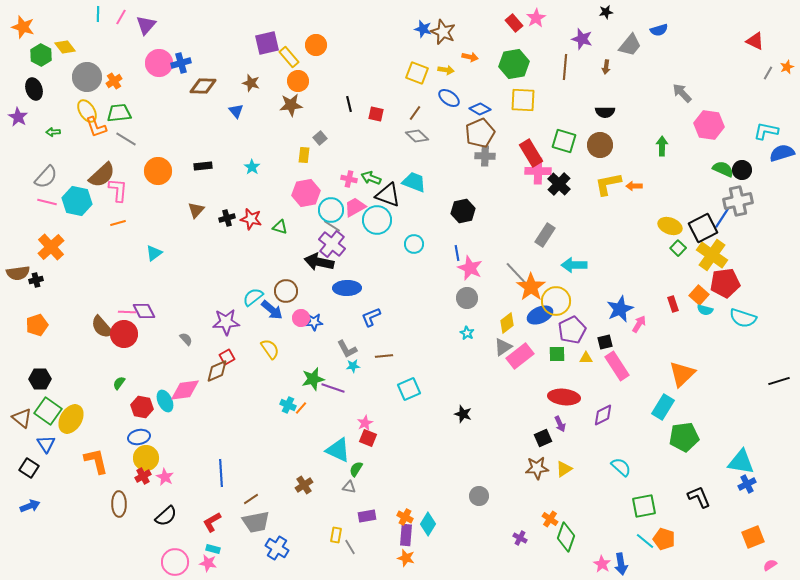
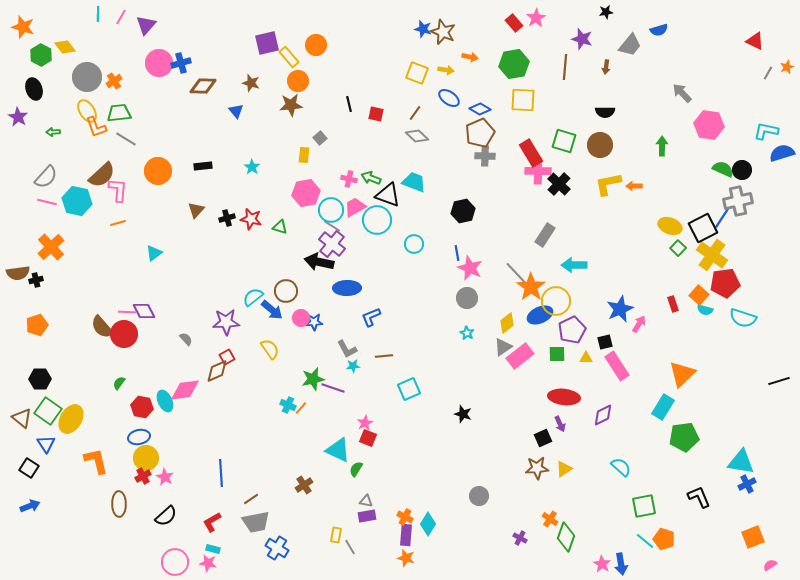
gray triangle at (349, 487): moved 17 px right, 14 px down
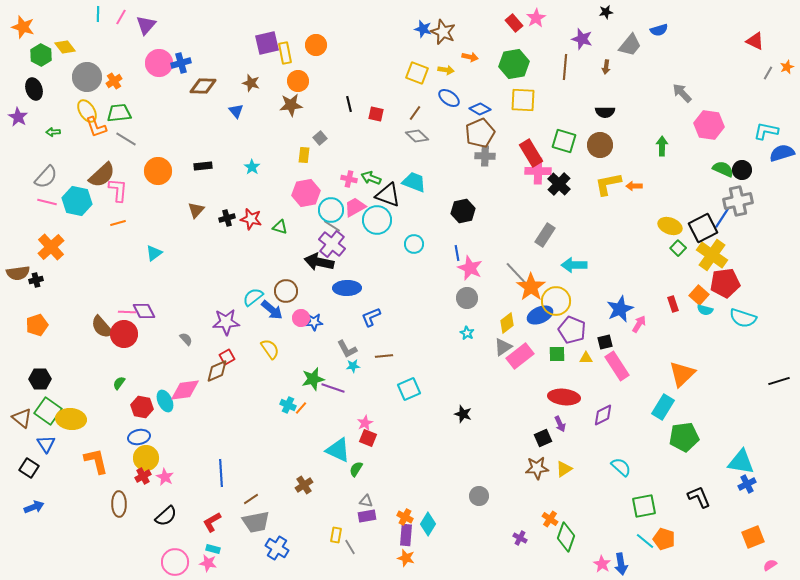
yellow rectangle at (289, 57): moved 4 px left, 4 px up; rotated 30 degrees clockwise
purple pentagon at (572, 330): rotated 24 degrees counterclockwise
yellow ellipse at (71, 419): rotated 64 degrees clockwise
blue arrow at (30, 506): moved 4 px right, 1 px down
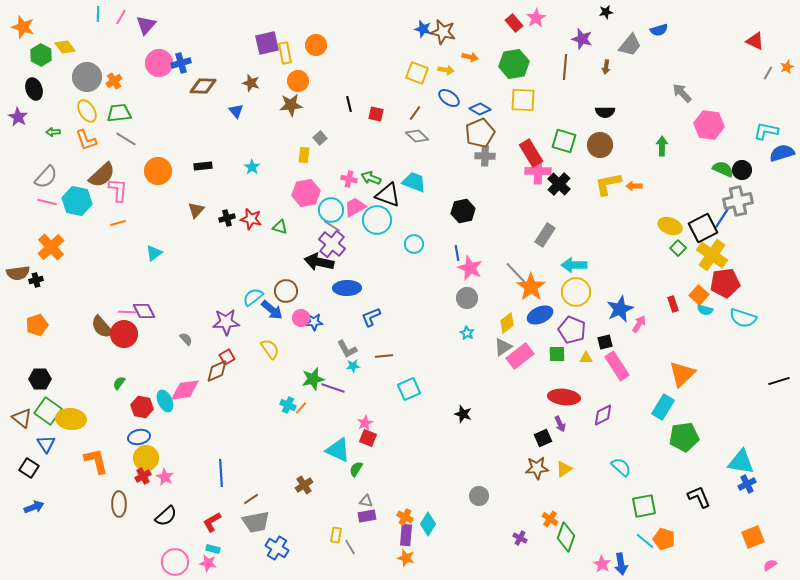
brown star at (443, 32): rotated 10 degrees counterclockwise
orange L-shape at (96, 127): moved 10 px left, 13 px down
yellow circle at (556, 301): moved 20 px right, 9 px up
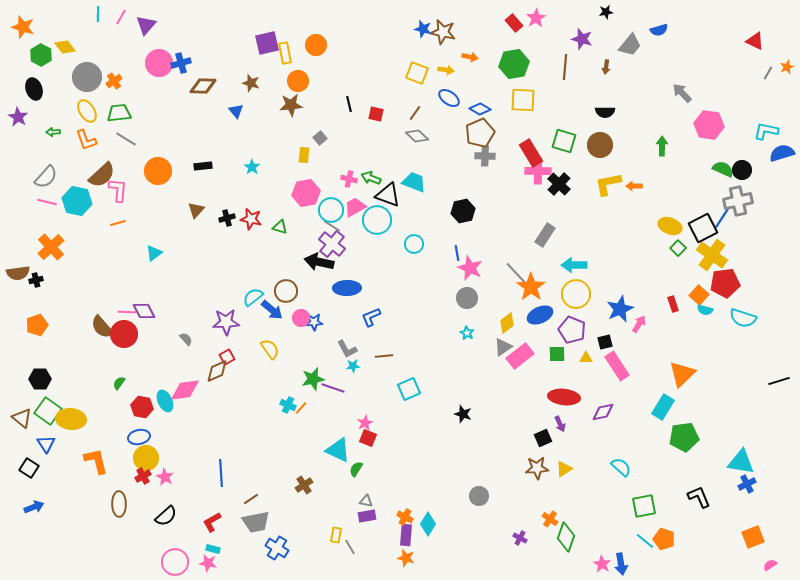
yellow circle at (576, 292): moved 2 px down
purple diamond at (603, 415): moved 3 px up; rotated 15 degrees clockwise
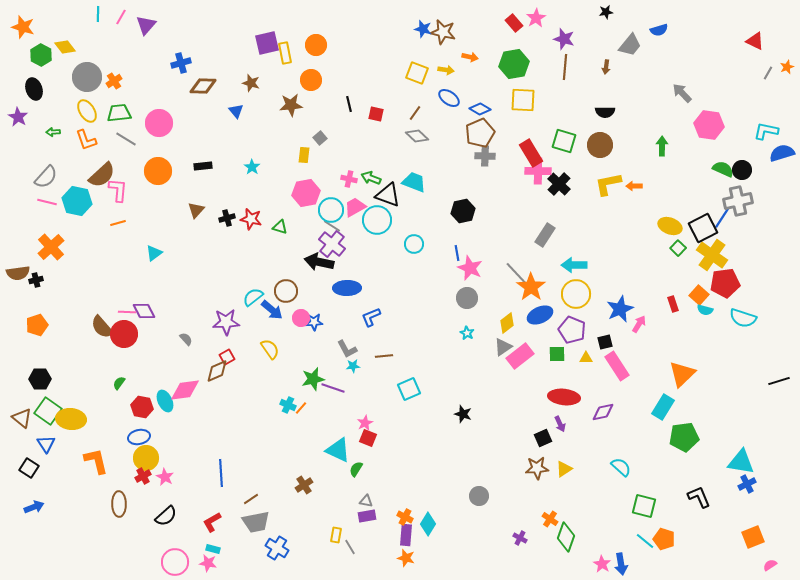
purple star at (582, 39): moved 18 px left
pink circle at (159, 63): moved 60 px down
orange circle at (298, 81): moved 13 px right, 1 px up
green square at (644, 506): rotated 25 degrees clockwise
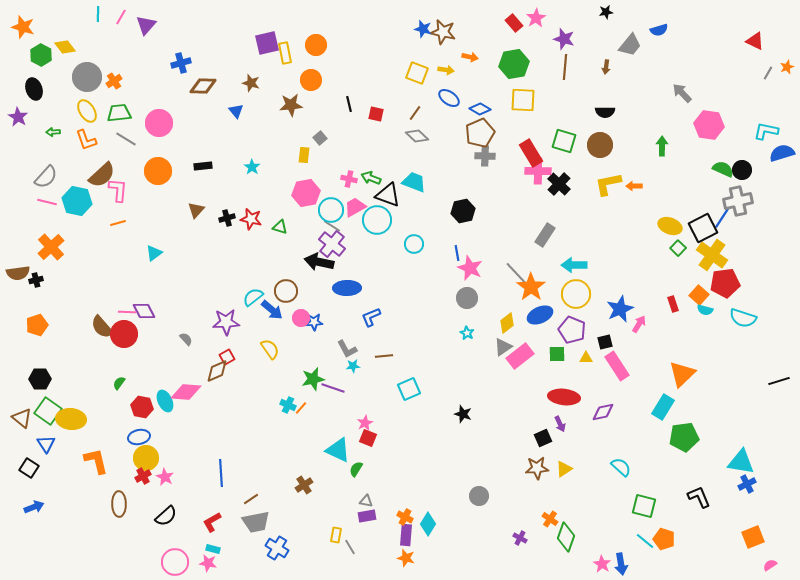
pink diamond at (185, 390): moved 1 px right, 2 px down; rotated 12 degrees clockwise
